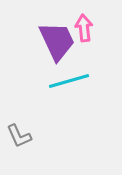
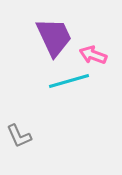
pink arrow: moved 9 px right, 27 px down; rotated 64 degrees counterclockwise
purple trapezoid: moved 3 px left, 4 px up
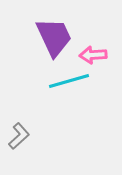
pink arrow: rotated 24 degrees counterclockwise
gray L-shape: rotated 108 degrees counterclockwise
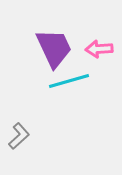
purple trapezoid: moved 11 px down
pink arrow: moved 6 px right, 6 px up
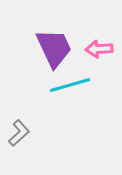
cyan line: moved 1 px right, 4 px down
gray L-shape: moved 3 px up
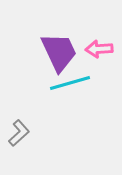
purple trapezoid: moved 5 px right, 4 px down
cyan line: moved 2 px up
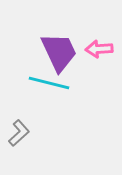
cyan line: moved 21 px left; rotated 30 degrees clockwise
